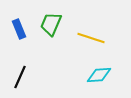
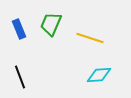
yellow line: moved 1 px left
black line: rotated 45 degrees counterclockwise
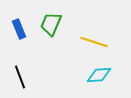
yellow line: moved 4 px right, 4 px down
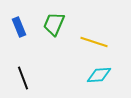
green trapezoid: moved 3 px right
blue rectangle: moved 2 px up
black line: moved 3 px right, 1 px down
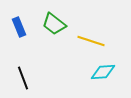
green trapezoid: rotated 75 degrees counterclockwise
yellow line: moved 3 px left, 1 px up
cyan diamond: moved 4 px right, 3 px up
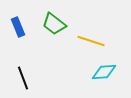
blue rectangle: moved 1 px left
cyan diamond: moved 1 px right
